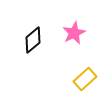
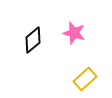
pink star: rotated 30 degrees counterclockwise
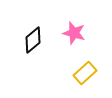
yellow rectangle: moved 6 px up
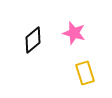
yellow rectangle: rotated 65 degrees counterclockwise
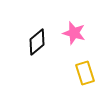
black diamond: moved 4 px right, 2 px down
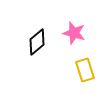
yellow rectangle: moved 3 px up
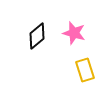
black diamond: moved 6 px up
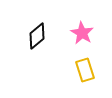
pink star: moved 8 px right; rotated 15 degrees clockwise
